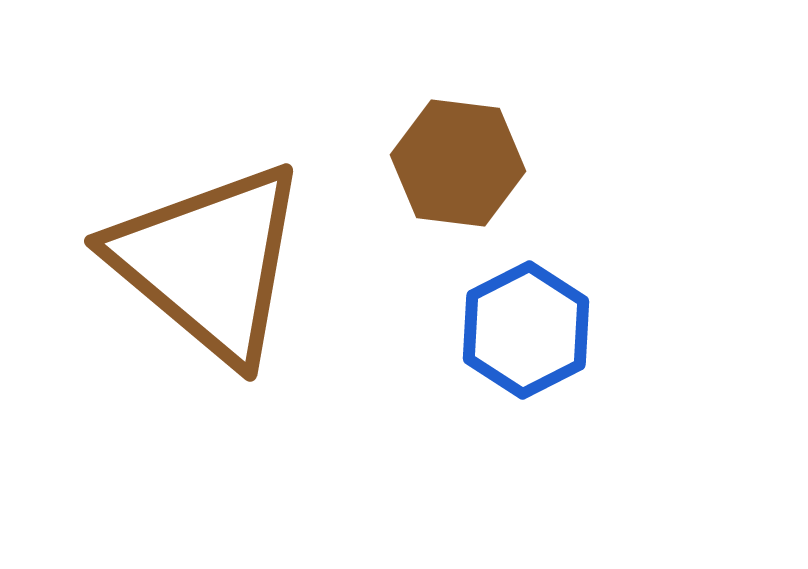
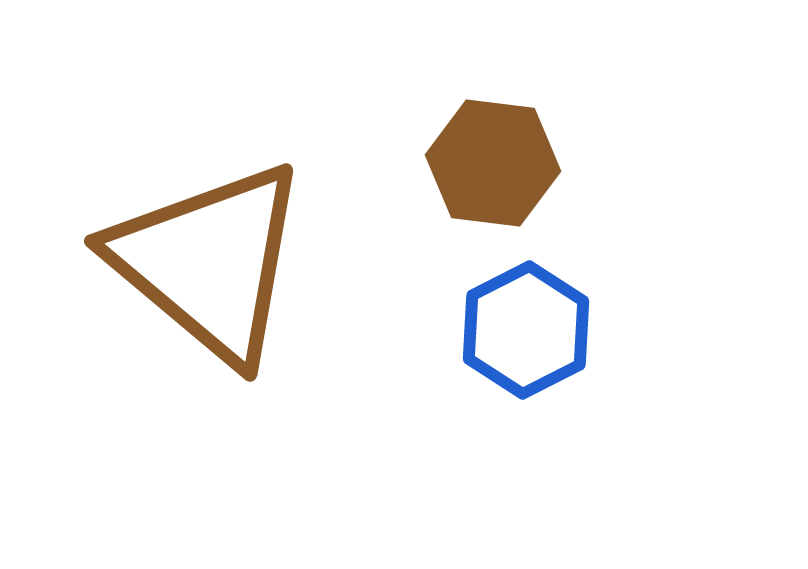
brown hexagon: moved 35 px right
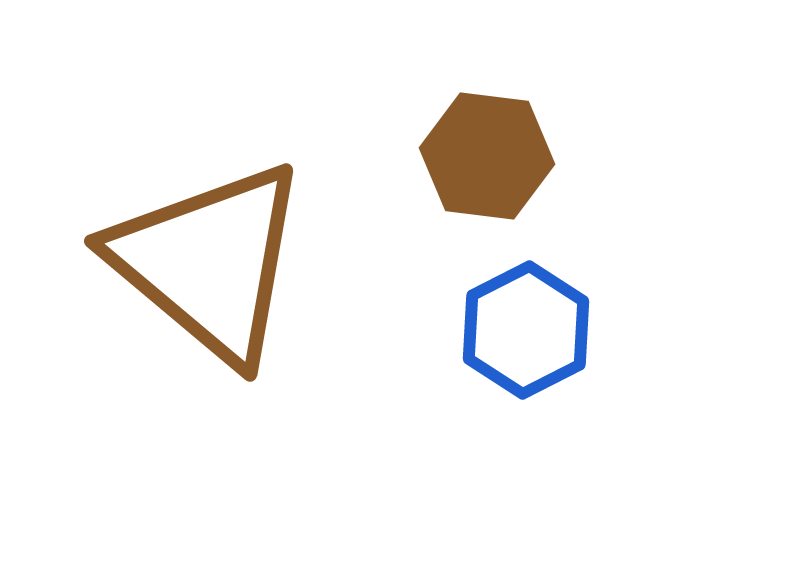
brown hexagon: moved 6 px left, 7 px up
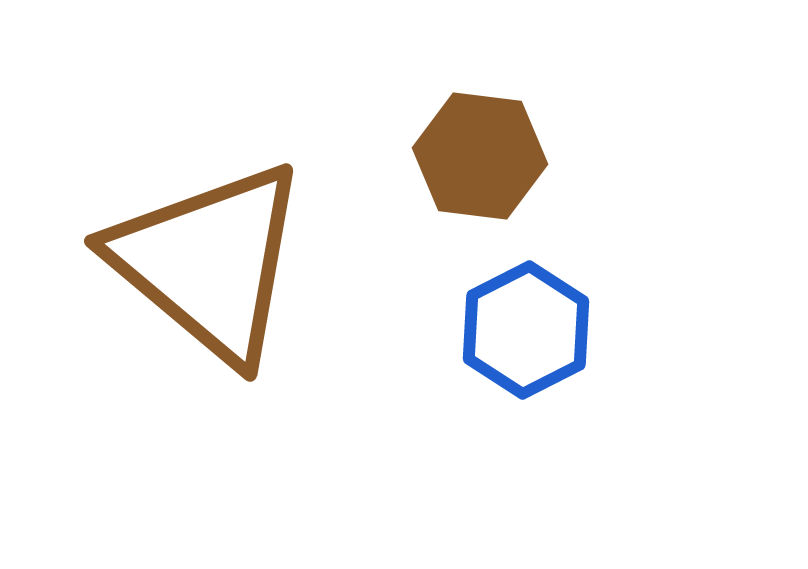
brown hexagon: moved 7 px left
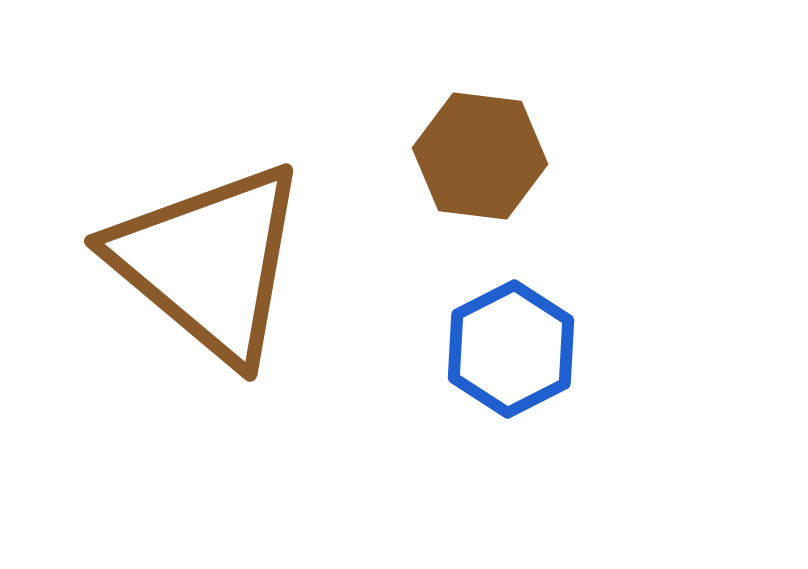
blue hexagon: moved 15 px left, 19 px down
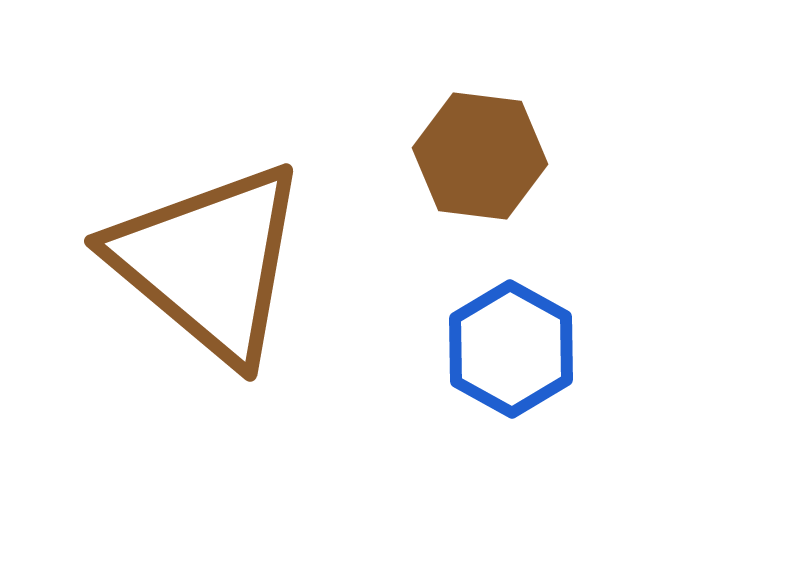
blue hexagon: rotated 4 degrees counterclockwise
